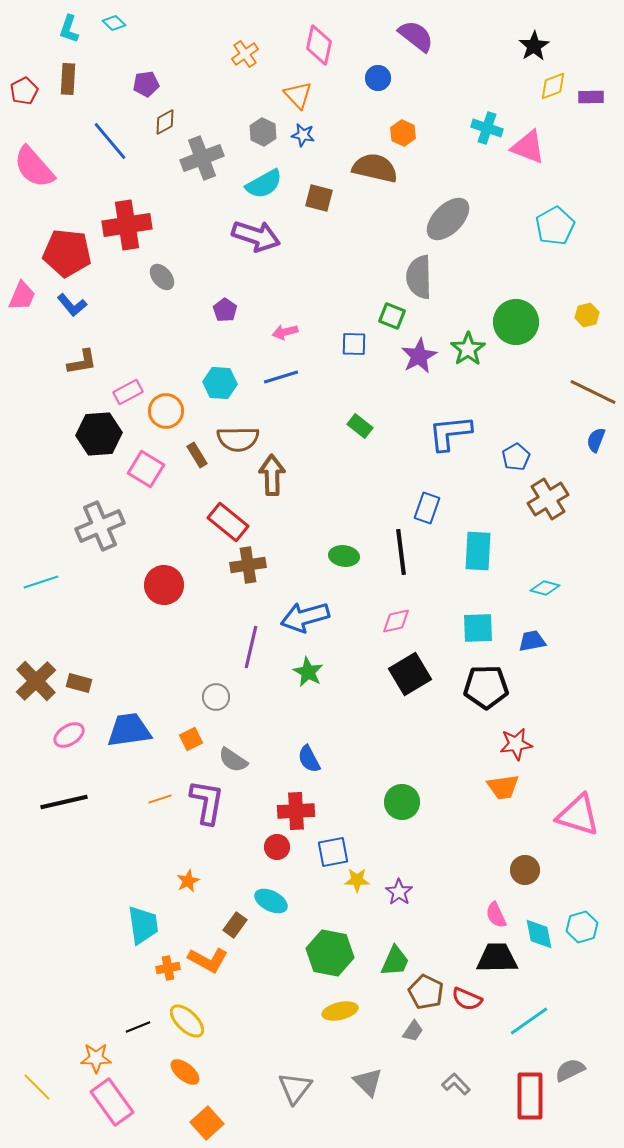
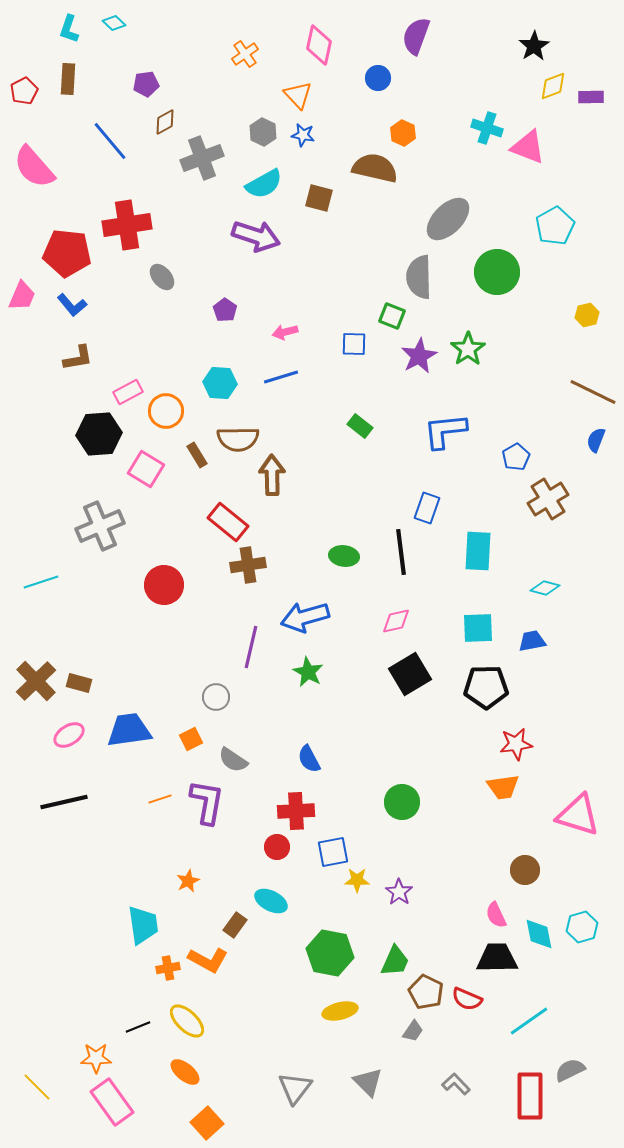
purple semicircle at (416, 36): rotated 108 degrees counterclockwise
green circle at (516, 322): moved 19 px left, 50 px up
brown L-shape at (82, 362): moved 4 px left, 4 px up
blue L-shape at (450, 433): moved 5 px left, 2 px up
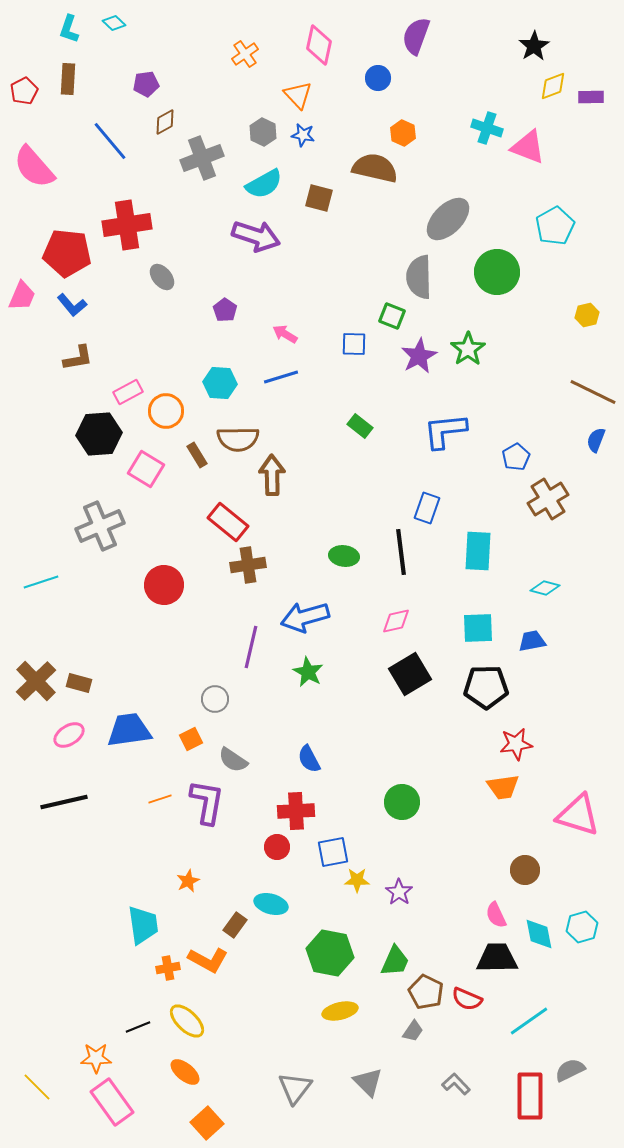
pink arrow at (285, 332): moved 2 px down; rotated 45 degrees clockwise
gray circle at (216, 697): moved 1 px left, 2 px down
cyan ellipse at (271, 901): moved 3 px down; rotated 12 degrees counterclockwise
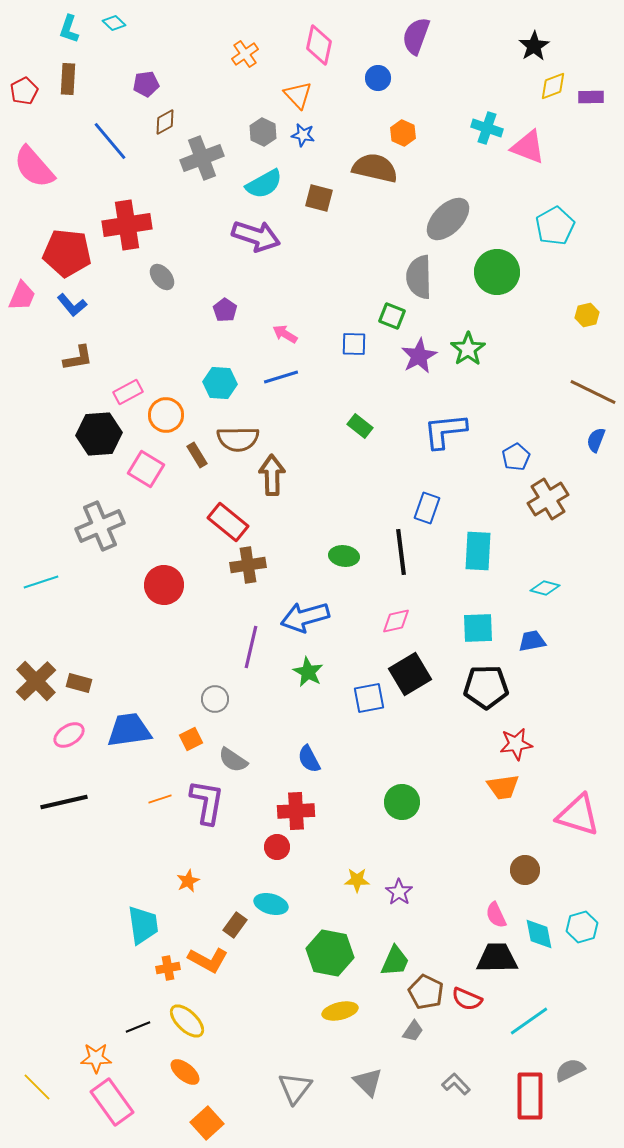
orange circle at (166, 411): moved 4 px down
blue square at (333, 852): moved 36 px right, 154 px up
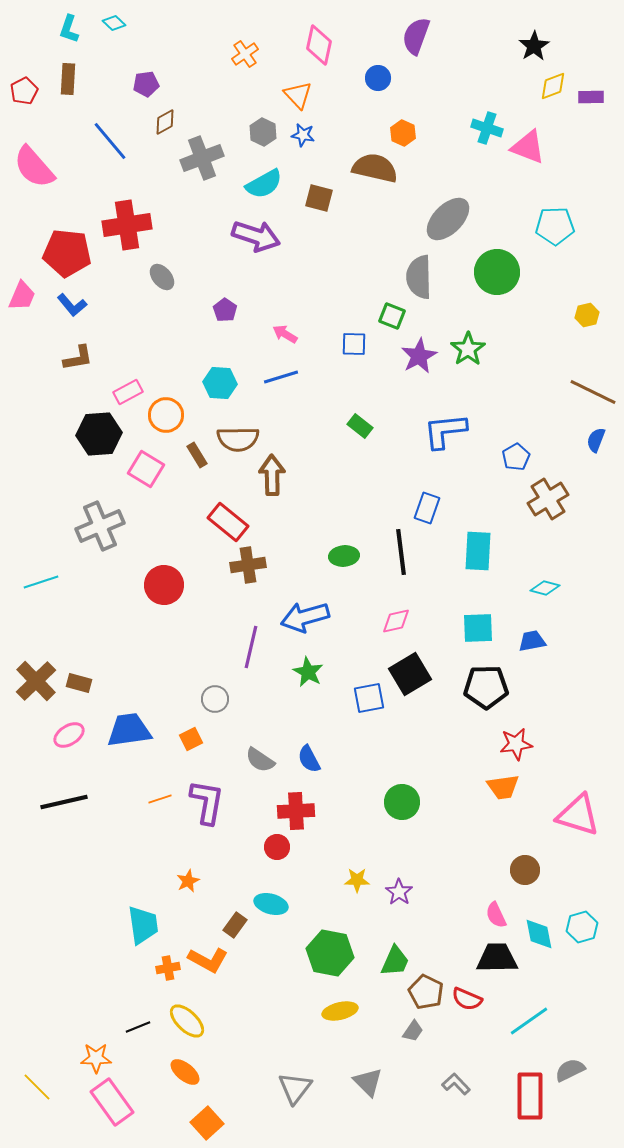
cyan pentagon at (555, 226): rotated 27 degrees clockwise
green ellipse at (344, 556): rotated 12 degrees counterclockwise
gray semicircle at (233, 760): moved 27 px right
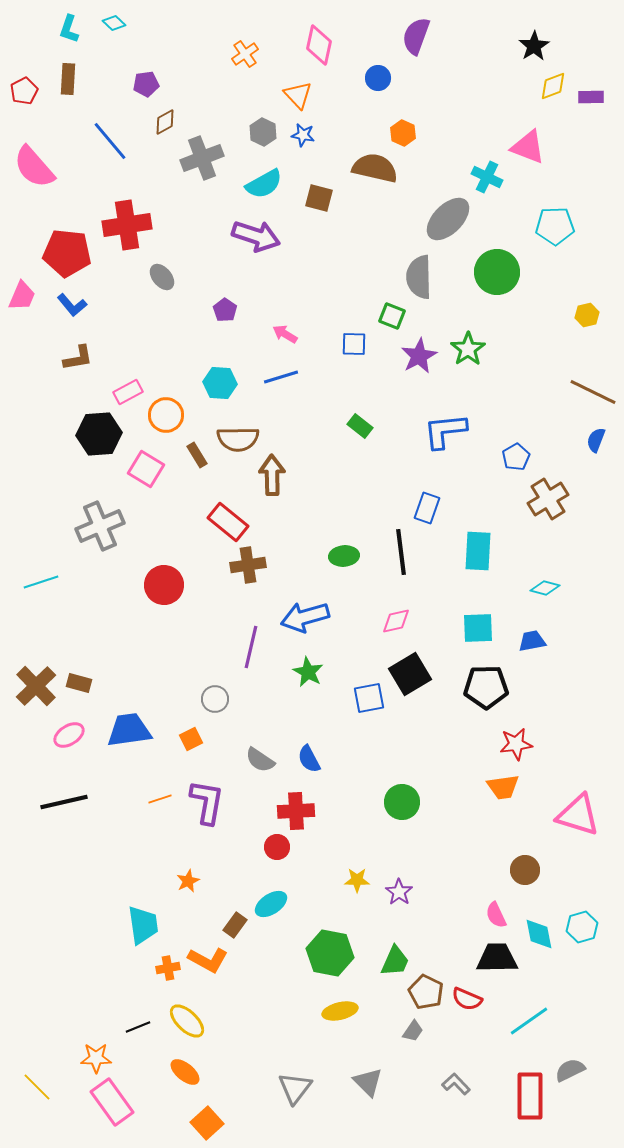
cyan cross at (487, 128): moved 49 px down; rotated 8 degrees clockwise
brown cross at (36, 681): moved 5 px down
cyan ellipse at (271, 904): rotated 48 degrees counterclockwise
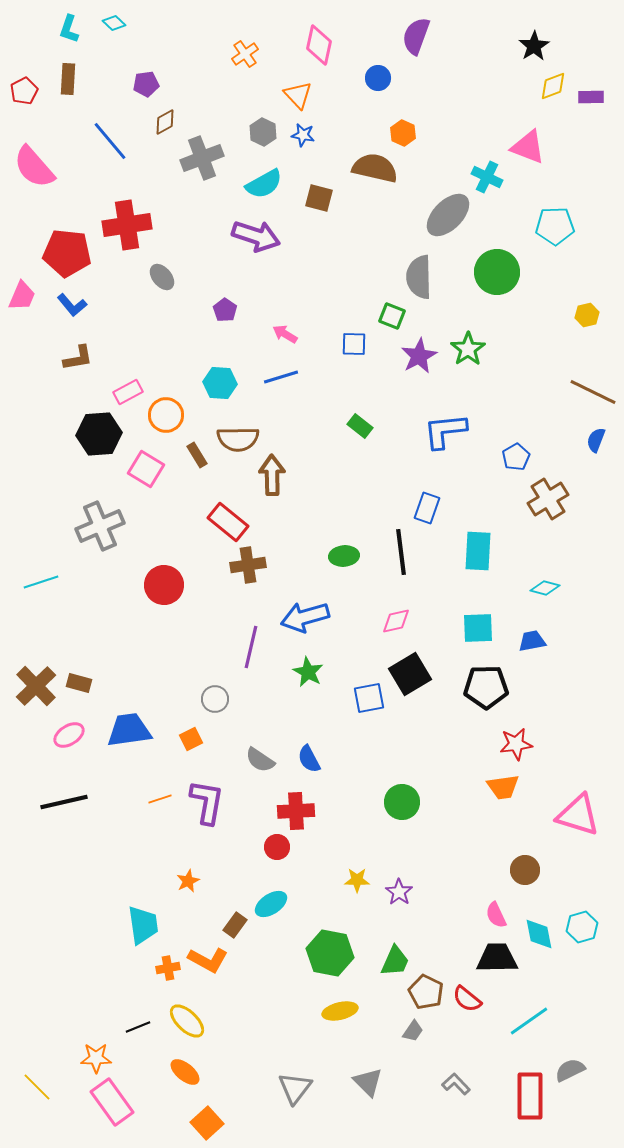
gray ellipse at (448, 219): moved 4 px up
red semicircle at (467, 999): rotated 16 degrees clockwise
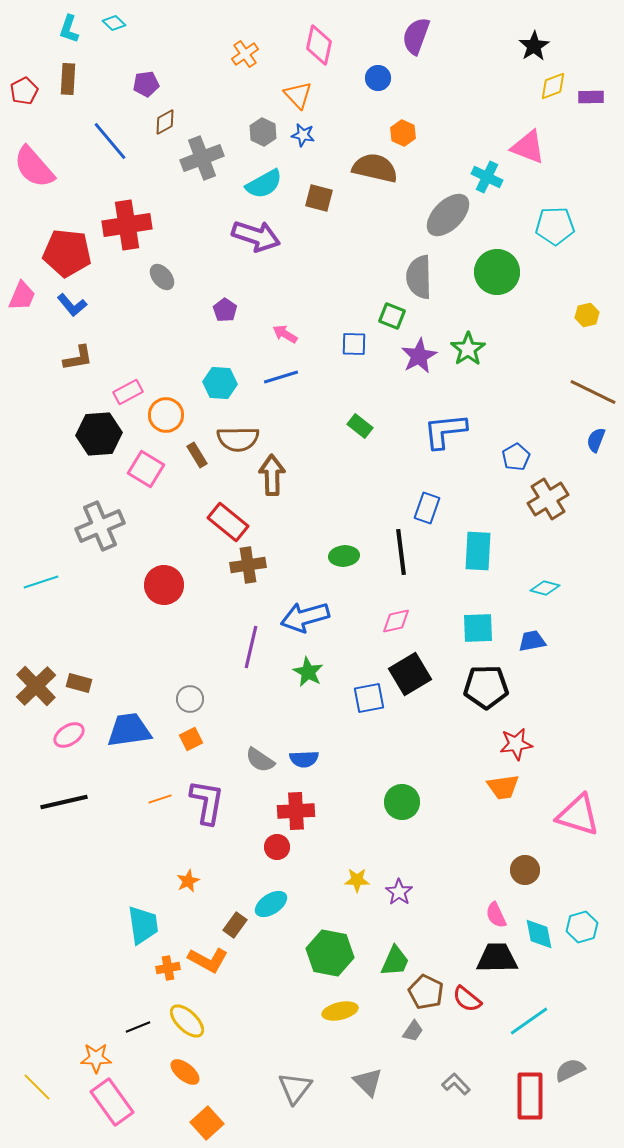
gray circle at (215, 699): moved 25 px left
blue semicircle at (309, 759): moved 5 px left; rotated 64 degrees counterclockwise
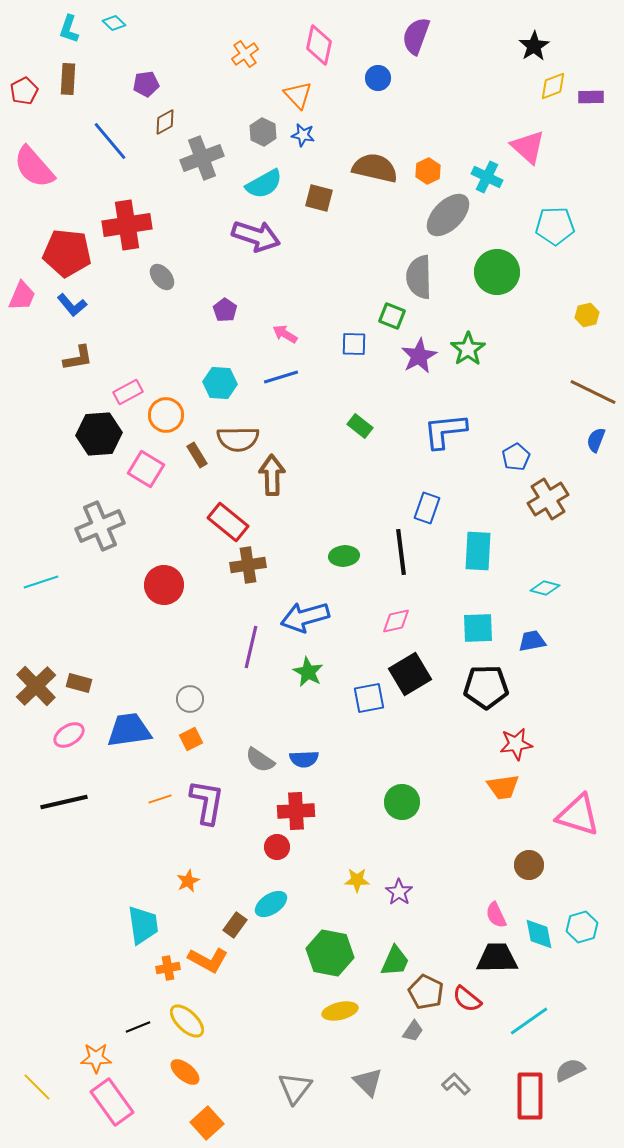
orange hexagon at (403, 133): moved 25 px right, 38 px down; rotated 10 degrees clockwise
pink triangle at (528, 147): rotated 21 degrees clockwise
brown circle at (525, 870): moved 4 px right, 5 px up
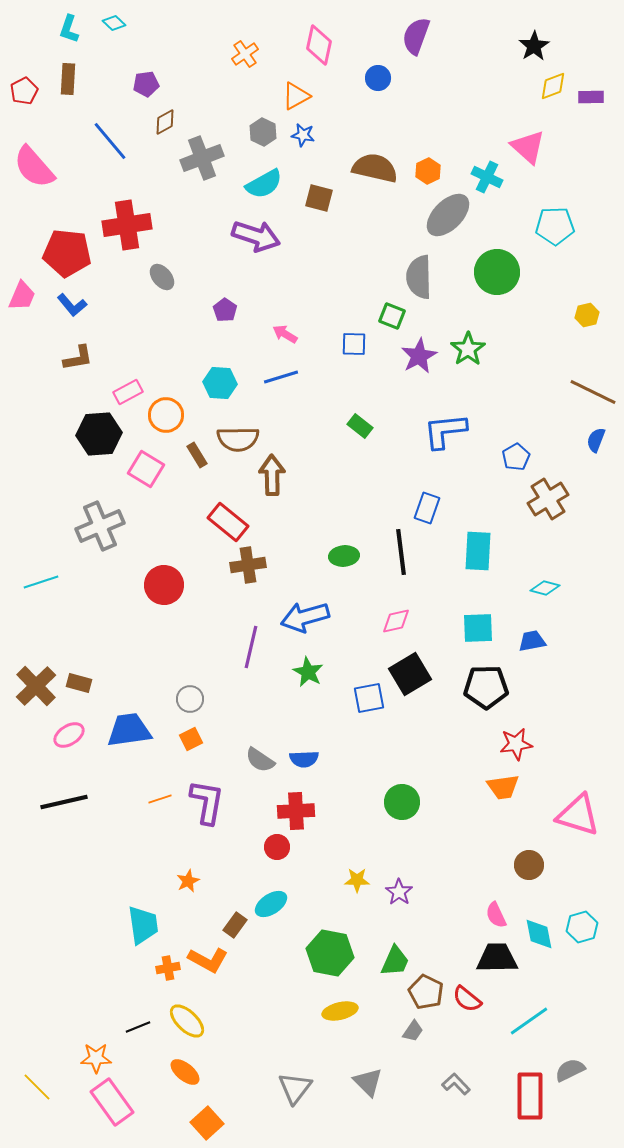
orange triangle at (298, 95): moved 2 px left, 1 px down; rotated 44 degrees clockwise
